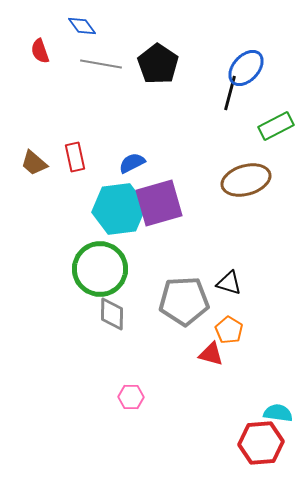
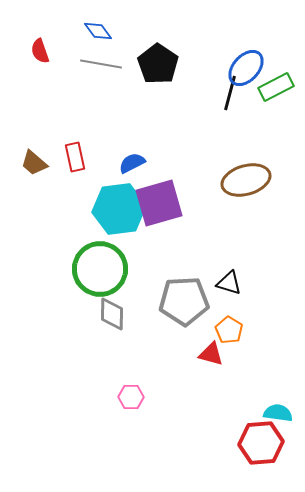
blue diamond: moved 16 px right, 5 px down
green rectangle: moved 39 px up
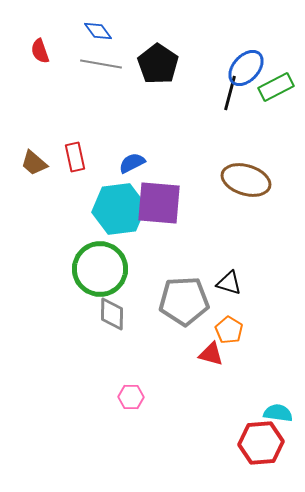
brown ellipse: rotated 33 degrees clockwise
purple square: rotated 21 degrees clockwise
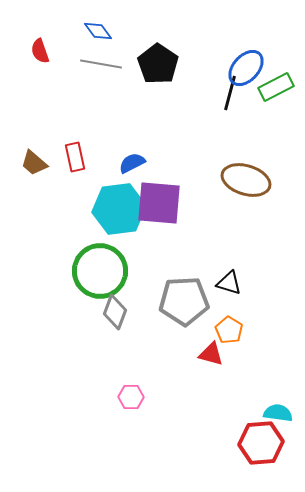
green circle: moved 2 px down
gray diamond: moved 3 px right, 2 px up; rotated 20 degrees clockwise
